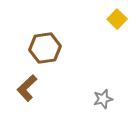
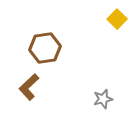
brown L-shape: moved 2 px right, 1 px up
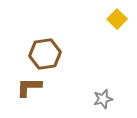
brown hexagon: moved 6 px down
brown L-shape: rotated 44 degrees clockwise
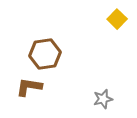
brown L-shape: rotated 8 degrees clockwise
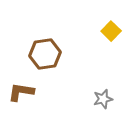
yellow square: moved 6 px left, 12 px down
brown L-shape: moved 8 px left, 5 px down
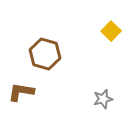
brown hexagon: rotated 24 degrees clockwise
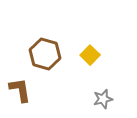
yellow square: moved 21 px left, 24 px down
brown L-shape: moved 1 px left, 2 px up; rotated 72 degrees clockwise
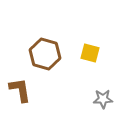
yellow square: moved 2 px up; rotated 30 degrees counterclockwise
gray star: rotated 12 degrees clockwise
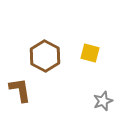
brown hexagon: moved 2 px down; rotated 12 degrees clockwise
gray star: moved 2 px down; rotated 18 degrees counterclockwise
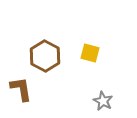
brown L-shape: moved 1 px right, 1 px up
gray star: rotated 24 degrees counterclockwise
